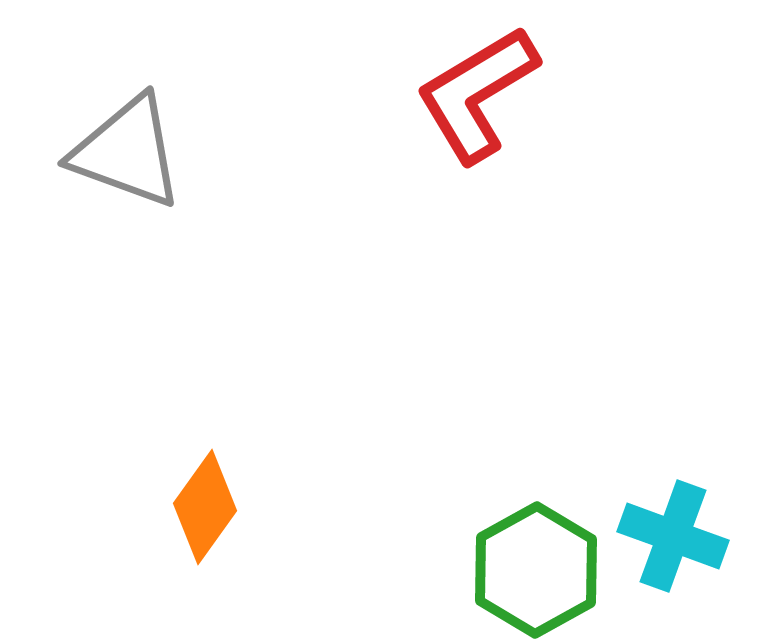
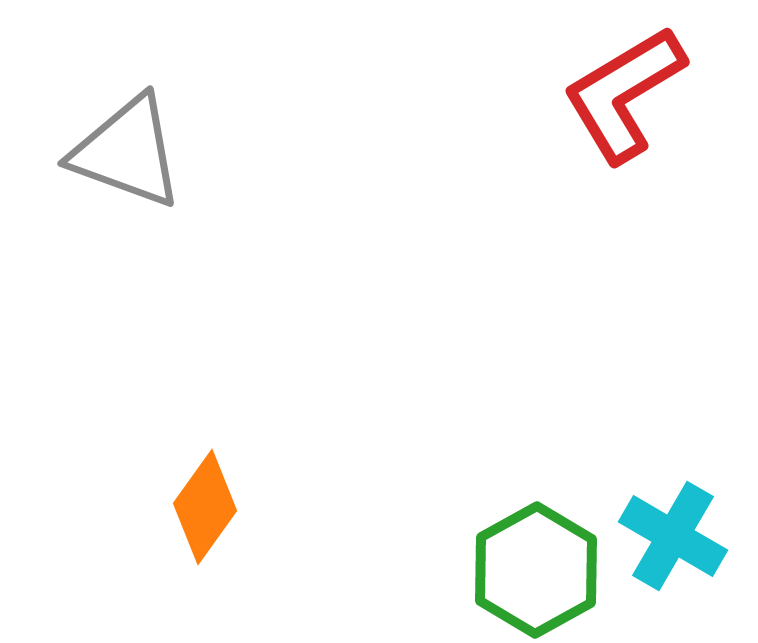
red L-shape: moved 147 px right
cyan cross: rotated 10 degrees clockwise
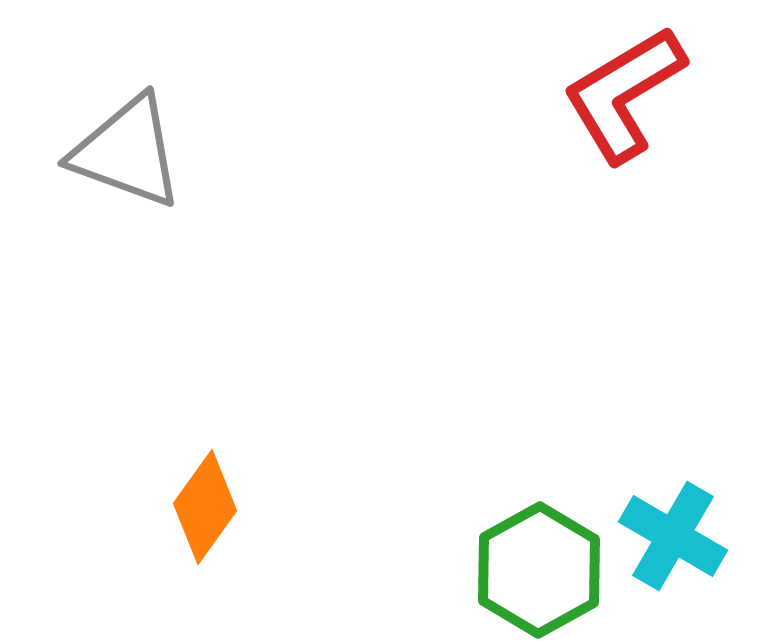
green hexagon: moved 3 px right
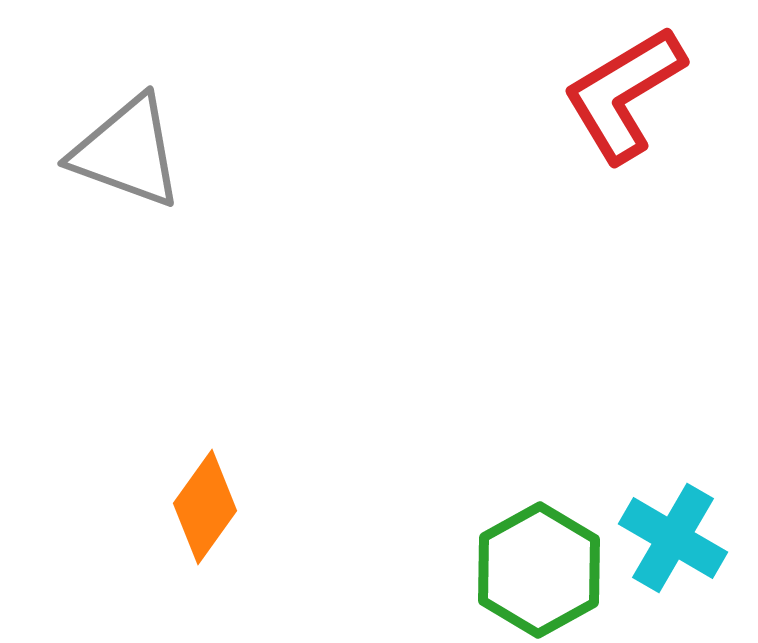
cyan cross: moved 2 px down
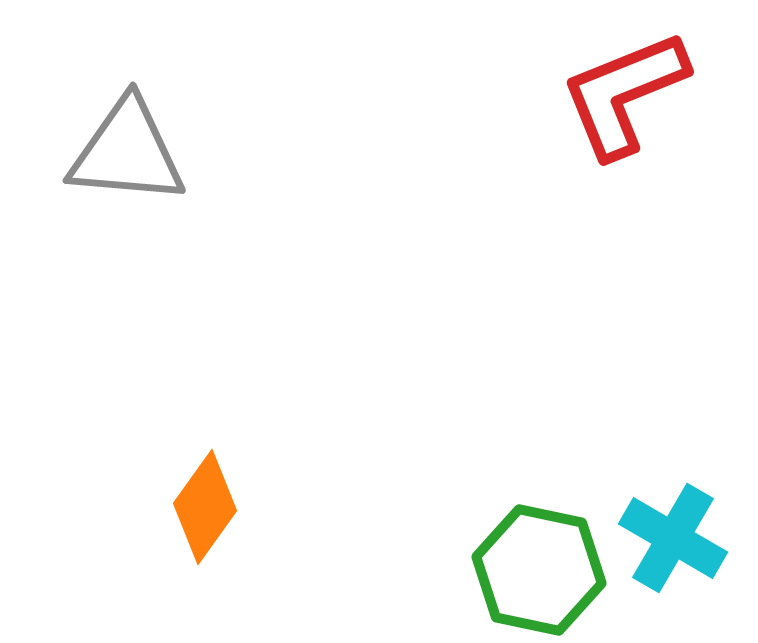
red L-shape: rotated 9 degrees clockwise
gray triangle: rotated 15 degrees counterclockwise
green hexagon: rotated 19 degrees counterclockwise
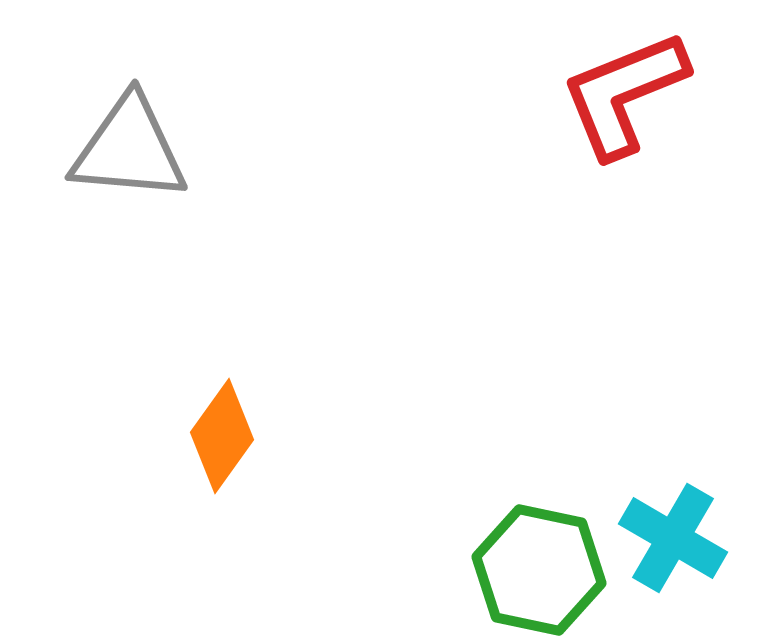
gray triangle: moved 2 px right, 3 px up
orange diamond: moved 17 px right, 71 px up
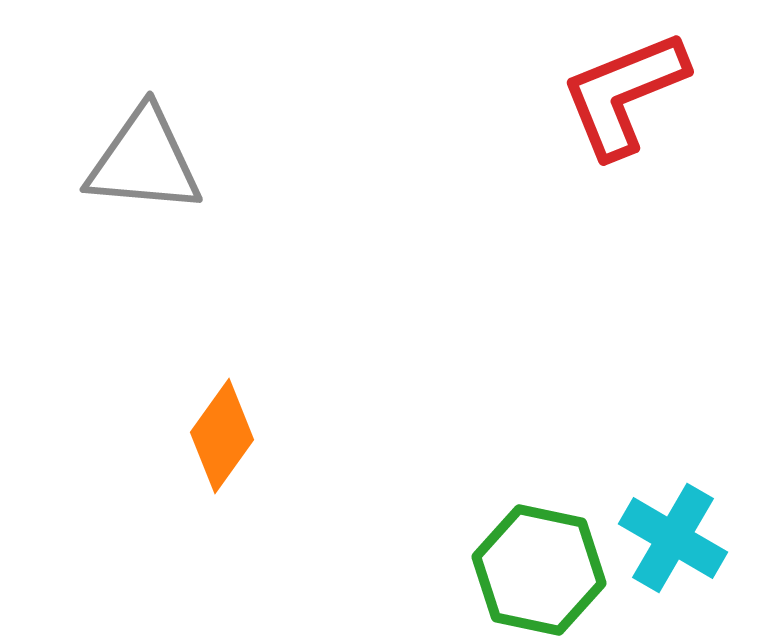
gray triangle: moved 15 px right, 12 px down
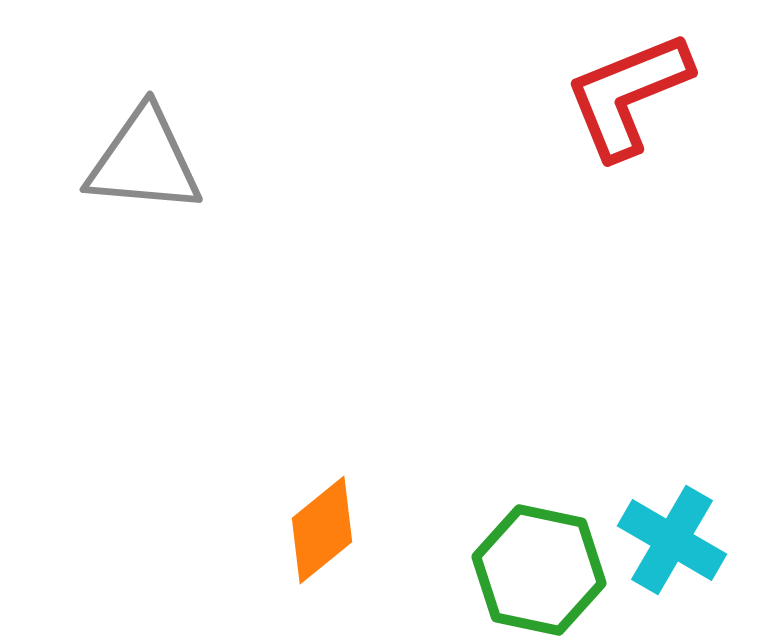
red L-shape: moved 4 px right, 1 px down
orange diamond: moved 100 px right, 94 px down; rotated 15 degrees clockwise
cyan cross: moved 1 px left, 2 px down
